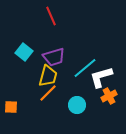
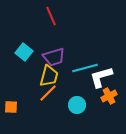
cyan line: rotated 25 degrees clockwise
yellow trapezoid: moved 1 px right
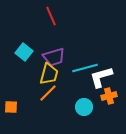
yellow trapezoid: moved 2 px up
orange cross: rotated 14 degrees clockwise
cyan circle: moved 7 px right, 2 px down
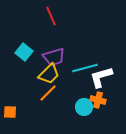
yellow trapezoid: rotated 30 degrees clockwise
orange cross: moved 11 px left, 4 px down; rotated 28 degrees clockwise
orange square: moved 1 px left, 5 px down
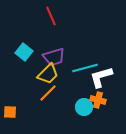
yellow trapezoid: moved 1 px left
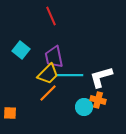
cyan square: moved 3 px left, 2 px up
purple trapezoid: rotated 95 degrees clockwise
cyan line: moved 15 px left, 7 px down; rotated 15 degrees clockwise
orange square: moved 1 px down
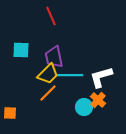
cyan square: rotated 36 degrees counterclockwise
orange cross: rotated 28 degrees clockwise
